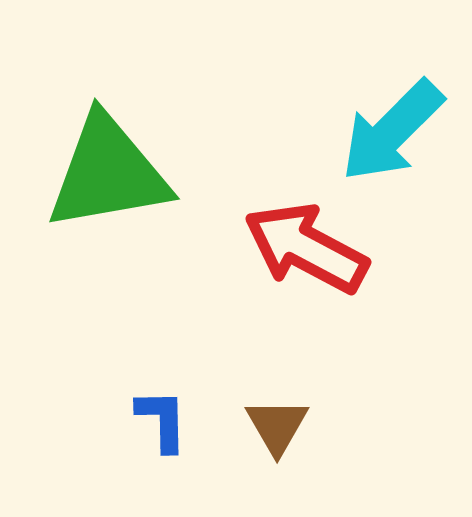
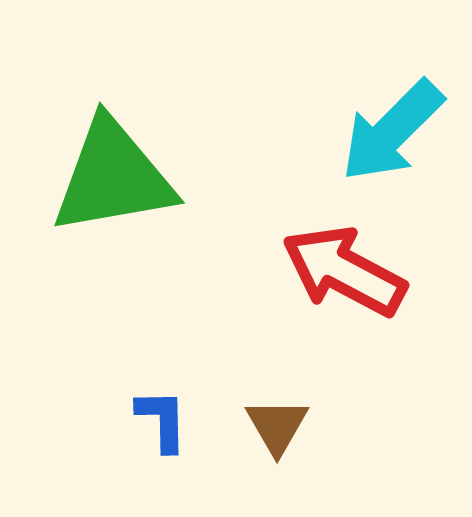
green triangle: moved 5 px right, 4 px down
red arrow: moved 38 px right, 23 px down
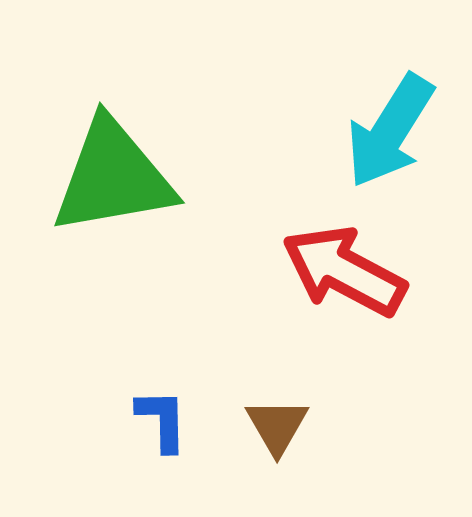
cyan arrow: moved 2 px left; rotated 13 degrees counterclockwise
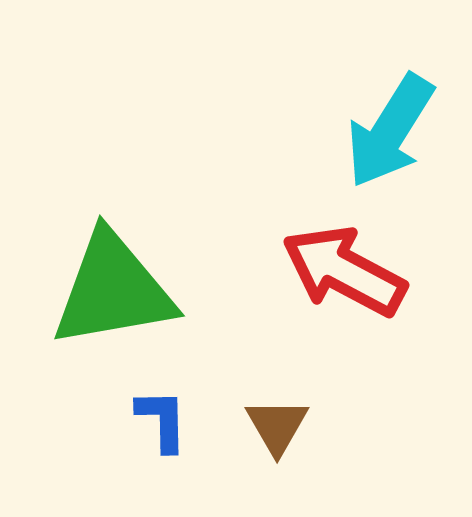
green triangle: moved 113 px down
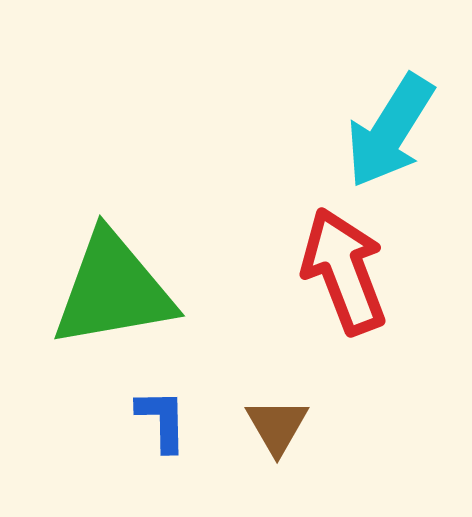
red arrow: rotated 41 degrees clockwise
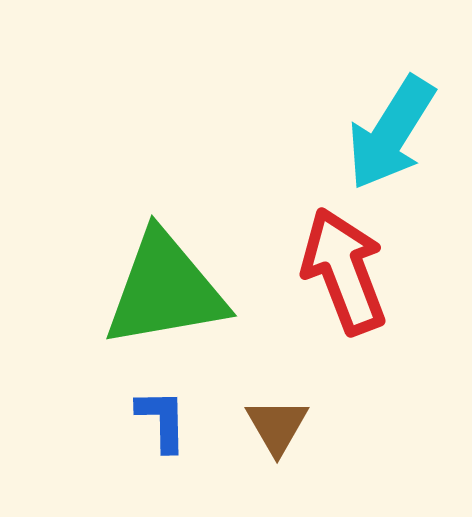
cyan arrow: moved 1 px right, 2 px down
green triangle: moved 52 px right
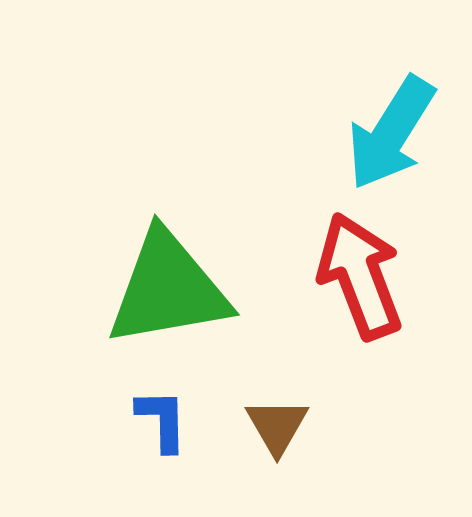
red arrow: moved 16 px right, 5 px down
green triangle: moved 3 px right, 1 px up
